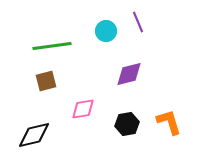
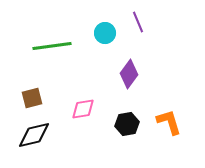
cyan circle: moved 1 px left, 2 px down
purple diamond: rotated 40 degrees counterclockwise
brown square: moved 14 px left, 17 px down
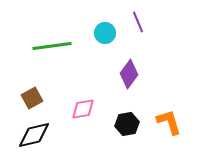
brown square: rotated 15 degrees counterclockwise
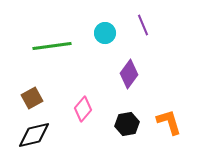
purple line: moved 5 px right, 3 px down
pink diamond: rotated 40 degrees counterclockwise
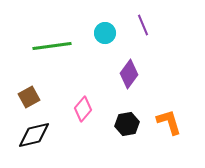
brown square: moved 3 px left, 1 px up
